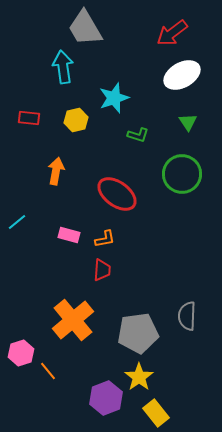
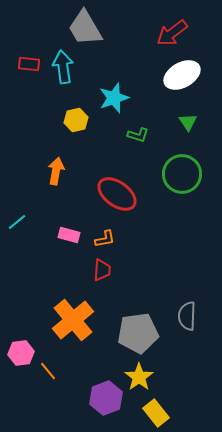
red rectangle: moved 54 px up
pink hexagon: rotated 10 degrees clockwise
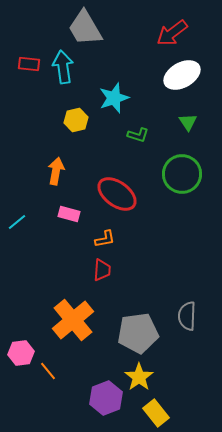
pink rectangle: moved 21 px up
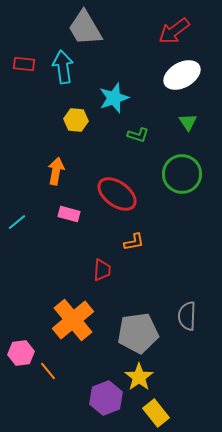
red arrow: moved 2 px right, 2 px up
red rectangle: moved 5 px left
yellow hexagon: rotated 20 degrees clockwise
orange L-shape: moved 29 px right, 3 px down
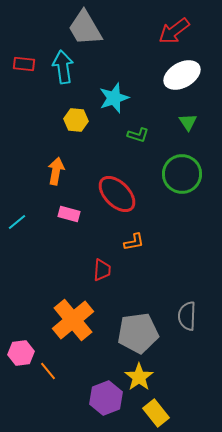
red ellipse: rotated 9 degrees clockwise
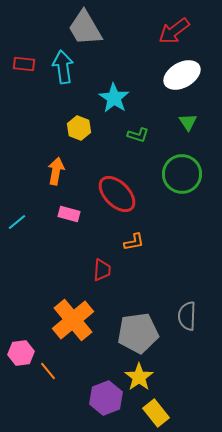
cyan star: rotated 20 degrees counterclockwise
yellow hexagon: moved 3 px right, 8 px down; rotated 15 degrees clockwise
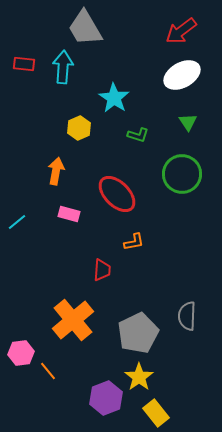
red arrow: moved 7 px right
cyan arrow: rotated 12 degrees clockwise
yellow hexagon: rotated 15 degrees clockwise
gray pentagon: rotated 18 degrees counterclockwise
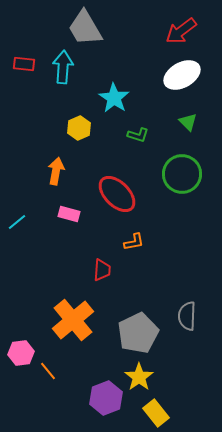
green triangle: rotated 12 degrees counterclockwise
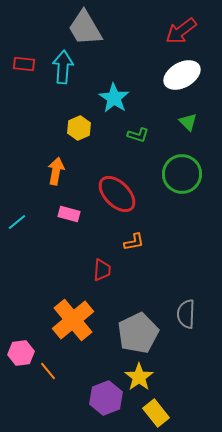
gray semicircle: moved 1 px left, 2 px up
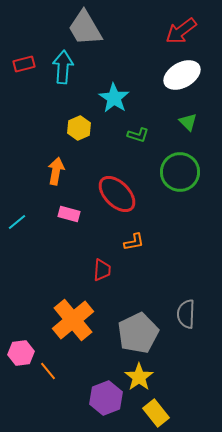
red rectangle: rotated 20 degrees counterclockwise
green circle: moved 2 px left, 2 px up
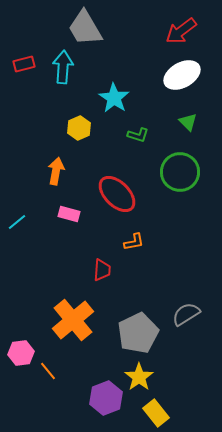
gray semicircle: rotated 56 degrees clockwise
